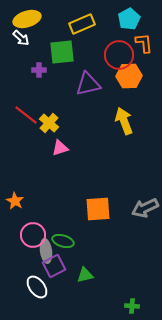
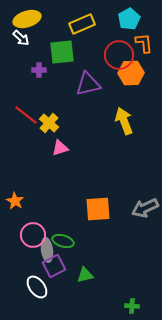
orange hexagon: moved 2 px right, 3 px up
gray ellipse: moved 1 px right, 1 px up
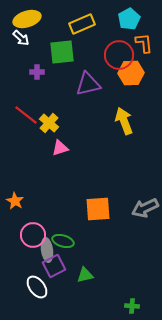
purple cross: moved 2 px left, 2 px down
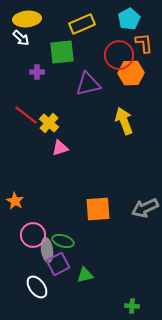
yellow ellipse: rotated 12 degrees clockwise
purple square: moved 4 px right, 2 px up
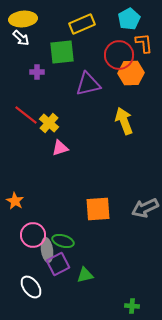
yellow ellipse: moved 4 px left
white ellipse: moved 6 px left
